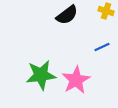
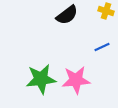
green star: moved 4 px down
pink star: rotated 24 degrees clockwise
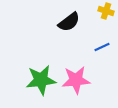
black semicircle: moved 2 px right, 7 px down
green star: moved 1 px down
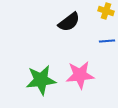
blue line: moved 5 px right, 6 px up; rotated 21 degrees clockwise
pink star: moved 4 px right, 5 px up
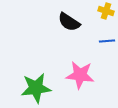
black semicircle: rotated 70 degrees clockwise
pink star: rotated 12 degrees clockwise
green star: moved 5 px left, 8 px down
